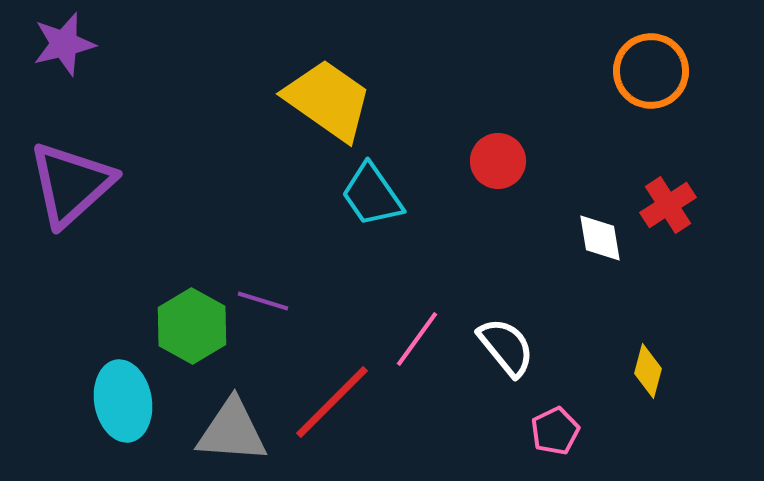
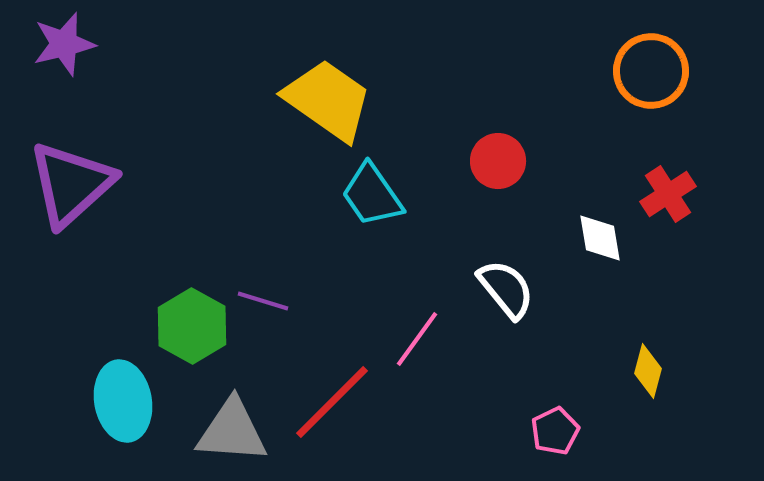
red cross: moved 11 px up
white semicircle: moved 58 px up
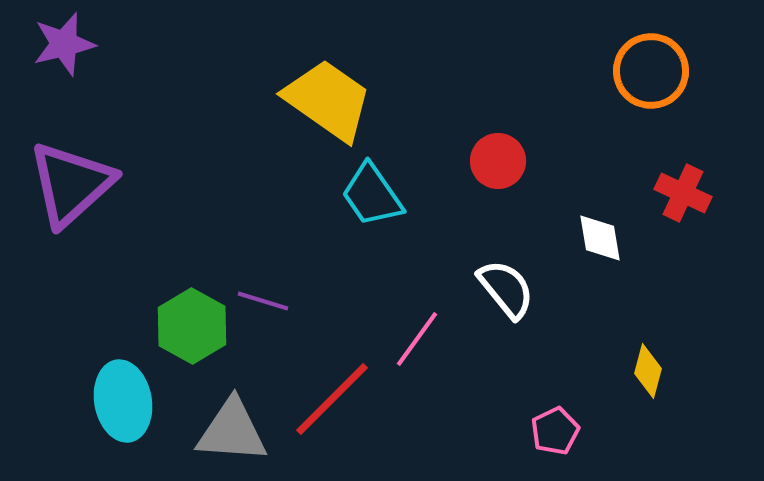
red cross: moved 15 px right, 1 px up; rotated 32 degrees counterclockwise
red line: moved 3 px up
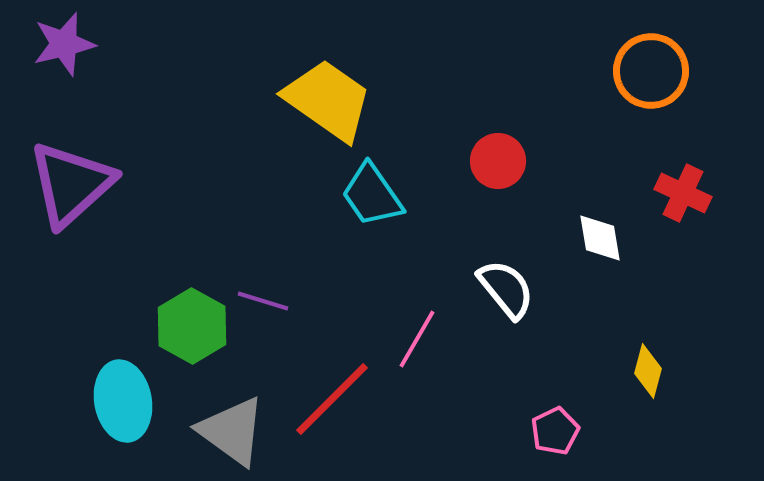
pink line: rotated 6 degrees counterclockwise
gray triangle: rotated 32 degrees clockwise
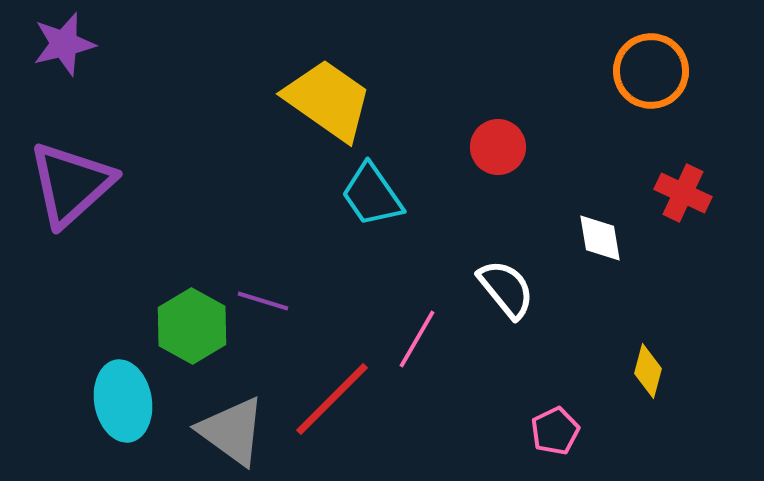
red circle: moved 14 px up
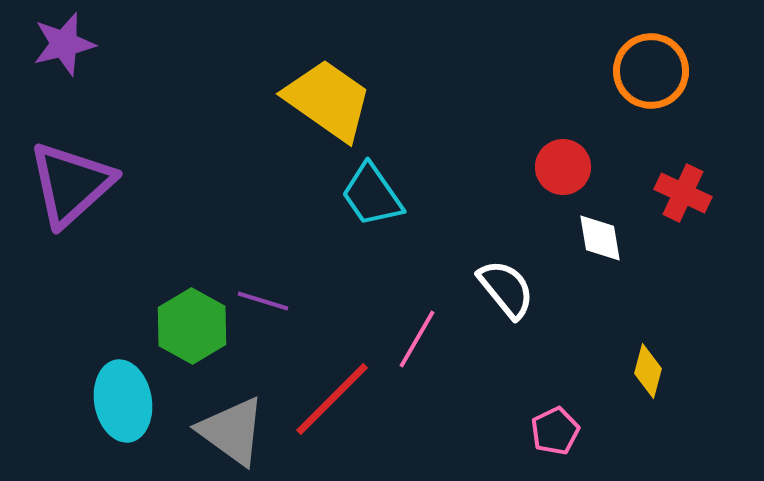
red circle: moved 65 px right, 20 px down
